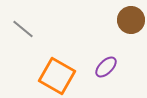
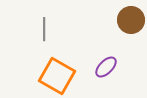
gray line: moved 21 px right; rotated 50 degrees clockwise
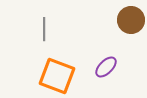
orange square: rotated 9 degrees counterclockwise
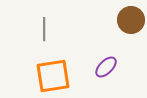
orange square: moved 4 px left; rotated 30 degrees counterclockwise
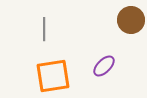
purple ellipse: moved 2 px left, 1 px up
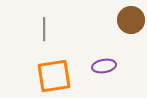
purple ellipse: rotated 35 degrees clockwise
orange square: moved 1 px right
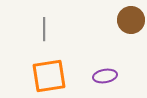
purple ellipse: moved 1 px right, 10 px down
orange square: moved 5 px left
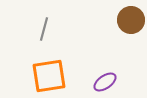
gray line: rotated 15 degrees clockwise
purple ellipse: moved 6 px down; rotated 25 degrees counterclockwise
